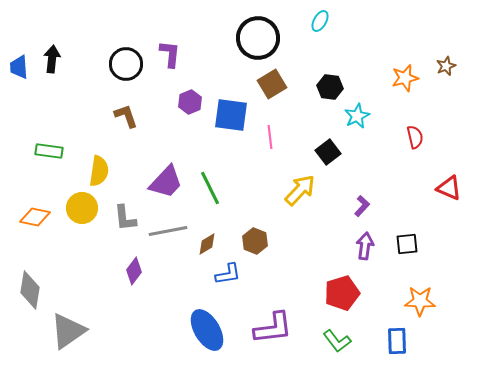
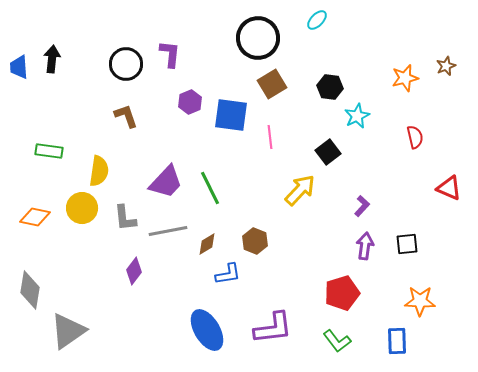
cyan ellipse at (320, 21): moved 3 px left, 1 px up; rotated 15 degrees clockwise
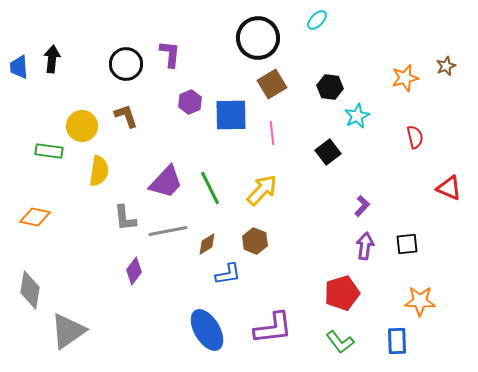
blue square at (231, 115): rotated 9 degrees counterclockwise
pink line at (270, 137): moved 2 px right, 4 px up
yellow arrow at (300, 190): moved 38 px left
yellow circle at (82, 208): moved 82 px up
green L-shape at (337, 341): moved 3 px right, 1 px down
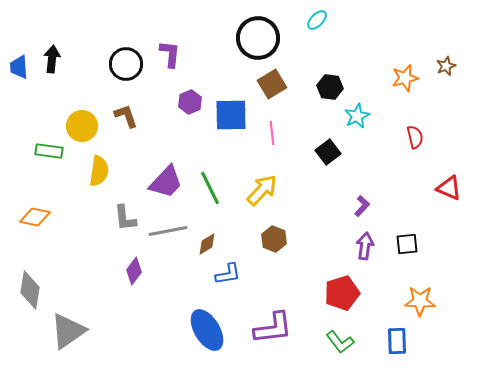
brown hexagon at (255, 241): moved 19 px right, 2 px up
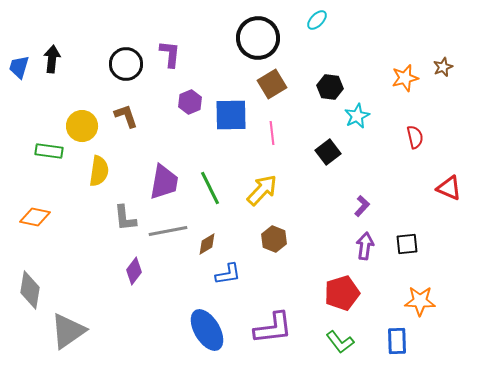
brown star at (446, 66): moved 3 px left, 1 px down
blue trapezoid at (19, 67): rotated 20 degrees clockwise
purple trapezoid at (166, 182): moved 2 px left; rotated 33 degrees counterclockwise
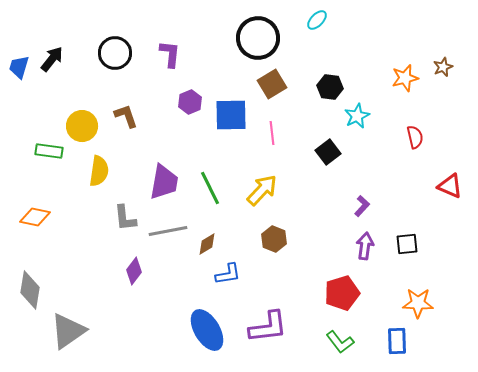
black arrow at (52, 59): rotated 32 degrees clockwise
black circle at (126, 64): moved 11 px left, 11 px up
red triangle at (449, 188): moved 1 px right, 2 px up
orange star at (420, 301): moved 2 px left, 2 px down
purple L-shape at (273, 328): moved 5 px left, 1 px up
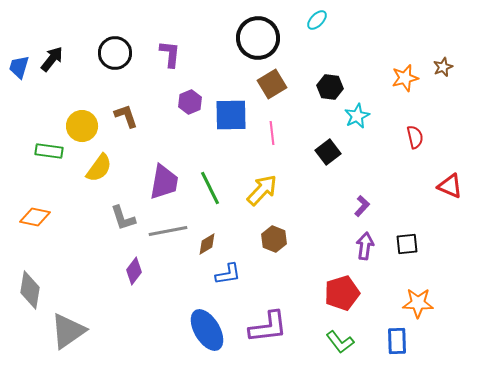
yellow semicircle at (99, 171): moved 3 px up; rotated 28 degrees clockwise
gray L-shape at (125, 218): moved 2 px left; rotated 12 degrees counterclockwise
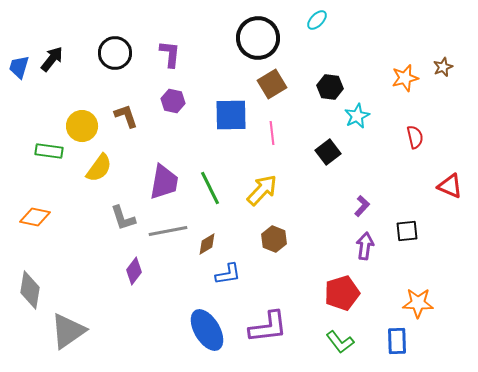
purple hexagon at (190, 102): moved 17 px left, 1 px up; rotated 25 degrees counterclockwise
black square at (407, 244): moved 13 px up
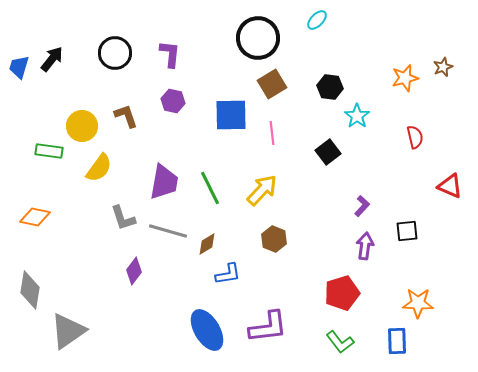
cyan star at (357, 116): rotated 10 degrees counterclockwise
gray line at (168, 231): rotated 27 degrees clockwise
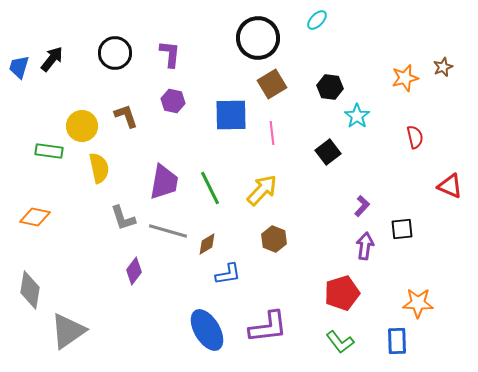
yellow semicircle at (99, 168): rotated 48 degrees counterclockwise
black square at (407, 231): moved 5 px left, 2 px up
